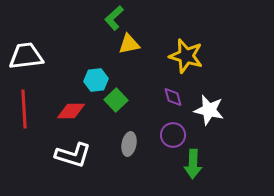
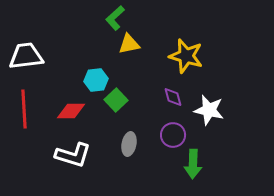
green L-shape: moved 1 px right
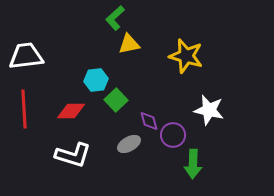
purple diamond: moved 24 px left, 24 px down
gray ellipse: rotated 50 degrees clockwise
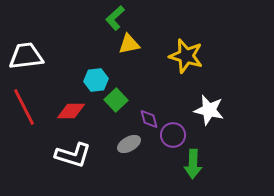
red line: moved 2 px up; rotated 24 degrees counterclockwise
purple diamond: moved 2 px up
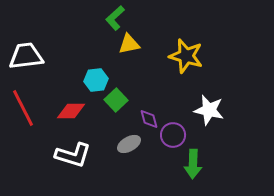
red line: moved 1 px left, 1 px down
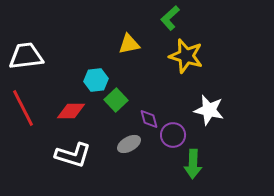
green L-shape: moved 55 px right
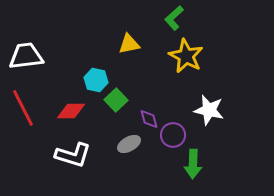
green L-shape: moved 4 px right
yellow star: rotated 12 degrees clockwise
cyan hexagon: rotated 20 degrees clockwise
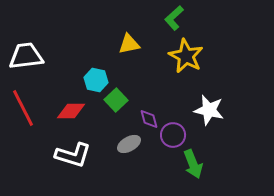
green arrow: rotated 24 degrees counterclockwise
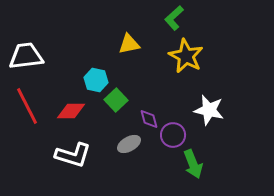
red line: moved 4 px right, 2 px up
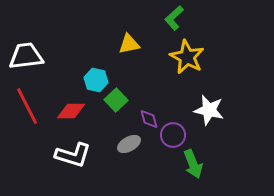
yellow star: moved 1 px right, 1 px down
